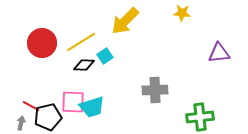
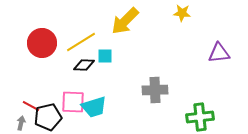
cyan square: rotated 35 degrees clockwise
cyan trapezoid: moved 2 px right
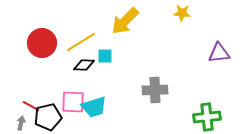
green cross: moved 7 px right
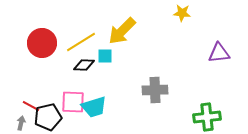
yellow arrow: moved 3 px left, 10 px down
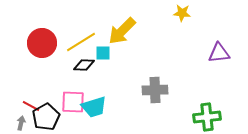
cyan square: moved 2 px left, 3 px up
black pentagon: moved 2 px left; rotated 16 degrees counterclockwise
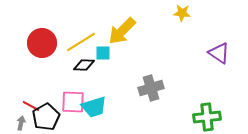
purple triangle: rotated 40 degrees clockwise
gray cross: moved 4 px left, 2 px up; rotated 15 degrees counterclockwise
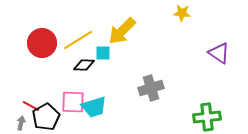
yellow line: moved 3 px left, 2 px up
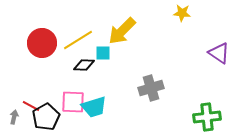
gray arrow: moved 7 px left, 6 px up
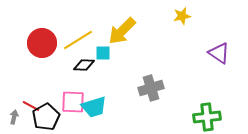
yellow star: moved 3 px down; rotated 18 degrees counterclockwise
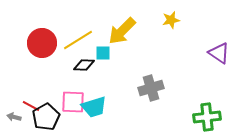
yellow star: moved 11 px left, 4 px down
gray arrow: rotated 88 degrees counterclockwise
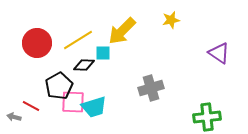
red circle: moved 5 px left
black pentagon: moved 13 px right, 31 px up
